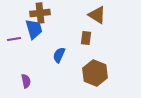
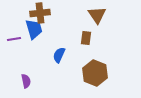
brown triangle: rotated 24 degrees clockwise
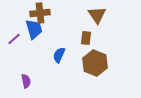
purple line: rotated 32 degrees counterclockwise
brown hexagon: moved 10 px up
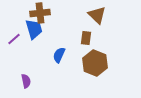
brown triangle: rotated 12 degrees counterclockwise
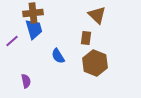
brown cross: moved 7 px left
purple line: moved 2 px left, 2 px down
blue semicircle: moved 1 px left, 1 px down; rotated 56 degrees counterclockwise
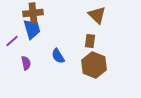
blue trapezoid: moved 2 px left
brown rectangle: moved 4 px right, 3 px down
brown hexagon: moved 1 px left, 2 px down
purple semicircle: moved 18 px up
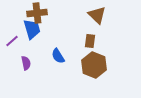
brown cross: moved 4 px right
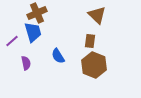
brown cross: rotated 18 degrees counterclockwise
blue trapezoid: moved 1 px right, 3 px down
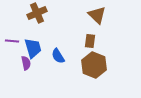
blue trapezoid: moved 16 px down
purple line: rotated 48 degrees clockwise
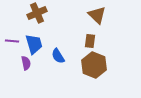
blue trapezoid: moved 1 px right, 4 px up
